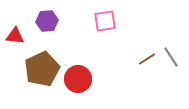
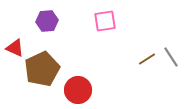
red triangle: moved 12 px down; rotated 18 degrees clockwise
red circle: moved 11 px down
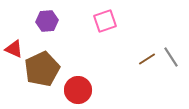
pink square: rotated 10 degrees counterclockwise
red triangle: moved 1 px left, 1 px down
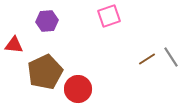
pink square: moved 4 px right, 5 px up
red triangle: moved 4 px up; rotated 18 degrees counterclockwise
brown pentagon: moved 3 px right, 3 px down
red circle: moved 1 px up
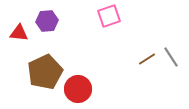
red triangle: moved 5 px right, 12 px up
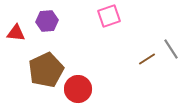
red triangle: moved 3 px left
gray line: moved 8 px up
brown pentagon: moved 1 px right, 2 px up
